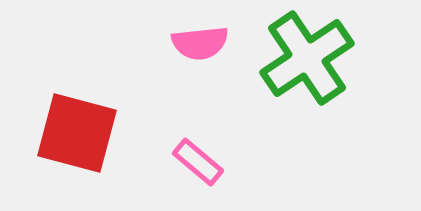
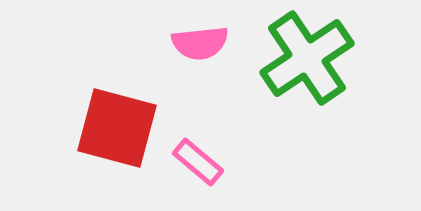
red square: moved 40 px right, 5 px up
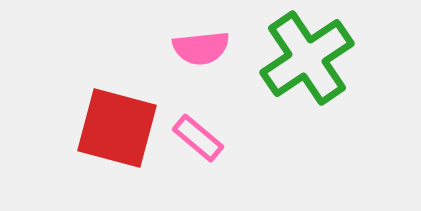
pink semicircle: moved 1 px right, 5 px down
pink rectangle: moved 24 px up
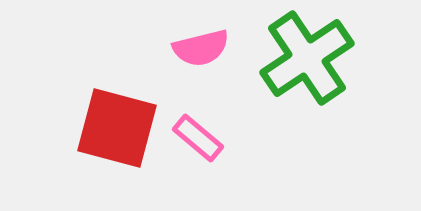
pink semicircle: rotated 8 degrees counterclockwise
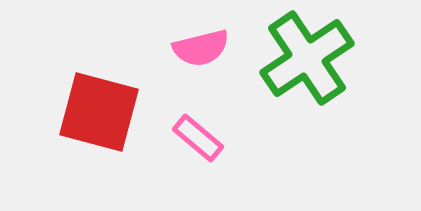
red square: moved 18 px left, 16 px up
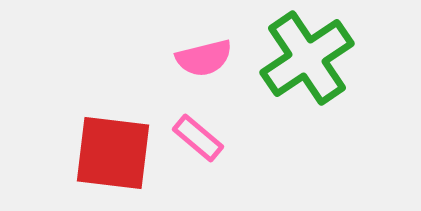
pink semicircle: moved 3 px right, 10 px down
red square: moved 14 px right, 41 px down; rotated 8 degrees counterclockwise
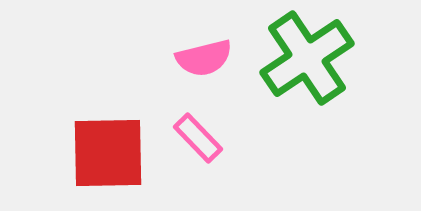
pink rectangle: rotated 6 degrees clockwise
red square: moved 5 px left; rotated 8 degrees counterclockwise
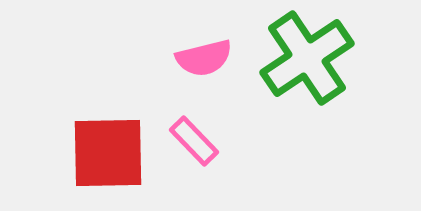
pink rectangle: moved 4 px left, 3 px down
